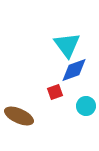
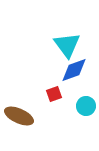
red square: moved 1 px left, 2 px down
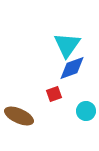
cyan triangle: rotated 12 degrees clockwise
blue diamond: moved 2 px left, 2 px up
cyan circle: moved 5 px down
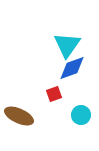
cyan circle: moved 5 px left, 4 px down
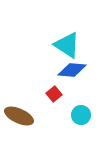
cyan triangle: rotated 32 degrees counterclockwise
blue diamond: moved 2 px down; rotated 24 degrees clockwise
red square: rotated 21 degrees counterclockwise
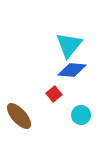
cyan triangle: moved 2 px right; rotated 36 degrees clockwise
brown ellipse: rotated 24 degrees clockwise
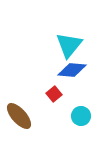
cyan circle: moved 1 px down
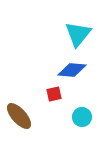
cyan triangle: moved 9 px right, 11 px up
red square: rotated 28 degrees clockwise
cyan circle: moved 1 px right, 1 px down
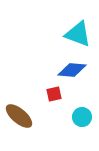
cyan triangle: rotated 48 degrees counterclockwise
brown ellipse: rotated 8 degrees counterclockwise
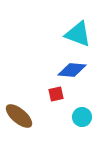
red square: moved 2 px right
